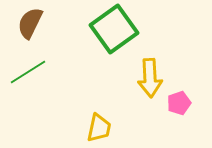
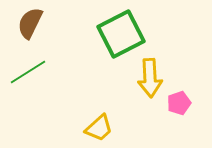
green square: moved 7 px right, 5 px down; rotated 9 degrees clockwise
yellow trapezoid: rotated 36 degrees clockwise
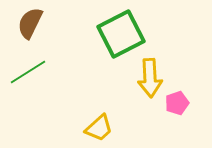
pink pentagon: moved 2 px left
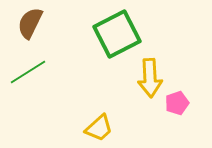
green square: moved 4 px left
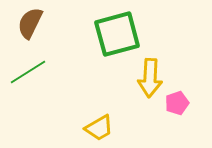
green square: rotated 12 degrees clockwise
yellow arrow: rotated 6 degrees clockwise
yellow trapezoid: rotated 12 degrees clockwise
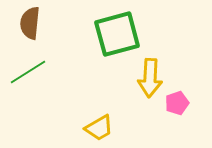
brown semicircle: rotated 20 degrees counterclockwise
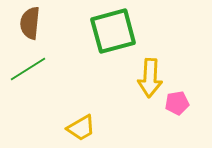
green square: moved 4 px left, 3 px up
green line: moved 3 px up
pink pentagon: rotated 10 degrees clockwise
yellow trapezoid: moved 18 px left
